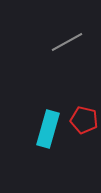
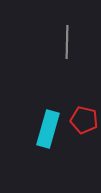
gray line: rotated 60 degrees counterclockwise
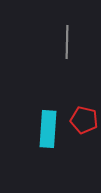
cyan rectangle: rotated 12 degrees counterclockwise
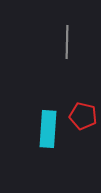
red pentagon: moved 1 px left, 4 px up
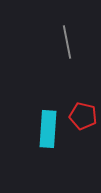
gray line: rotated 12 degrees counterclockwise
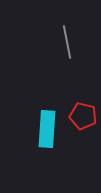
cyan rectangle: moved 1 px left
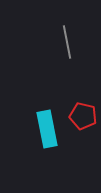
cyan rectangle: rotated 15 degrees counterclockwise
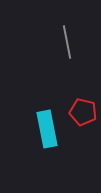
red pentagon: moved 4 px up
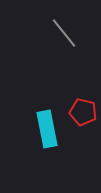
gray line: moved 3 px left, 9 px up; rotated 28 degrees counterclockwise
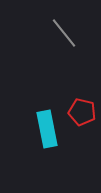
red pentagon: moved 1 px left
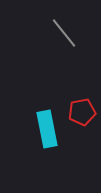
red pentagon: rotated 24 degrees counterclockwise
